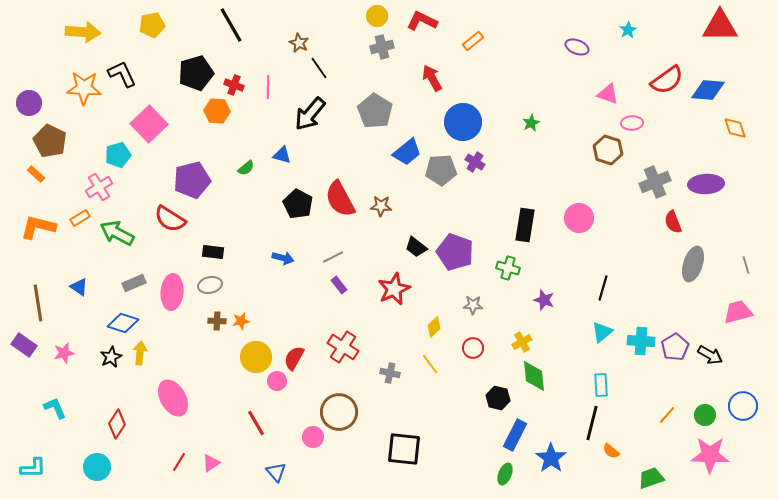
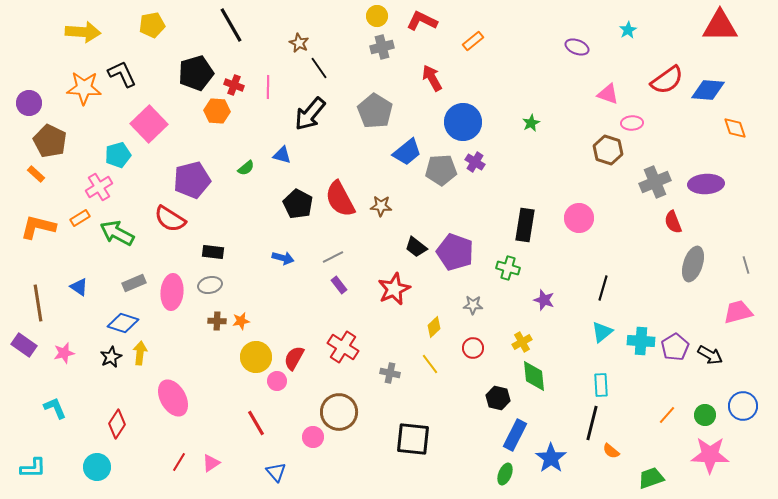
black square at (404, 449): moved 9 px right, 10 px up
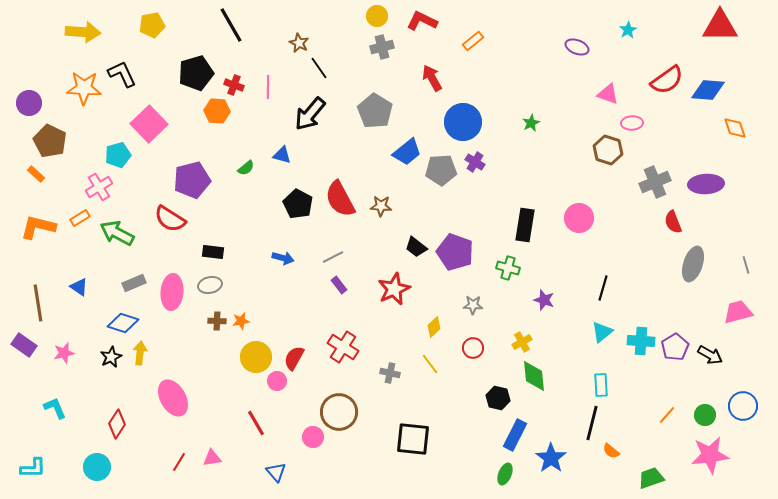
pink star at (710, 455): rotated 9 degrees counterclockwise
pink triangle at (211, 463): moved 1 px right, 5 px up; rotated 24 degrees clockwise
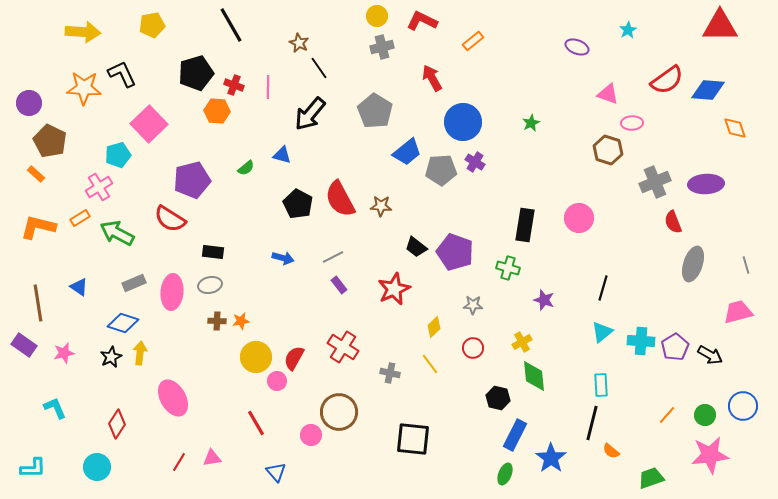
pink circle at (313, 437): moved 2 px left, 2 px up
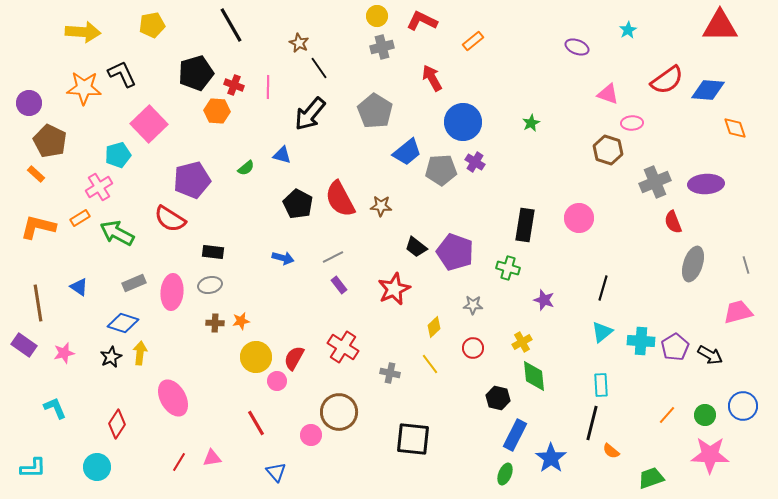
brown cross at (217, 321): moved 2 px left, 2 px down
pink star at (710, 455): rotated 9 degrees clockwise
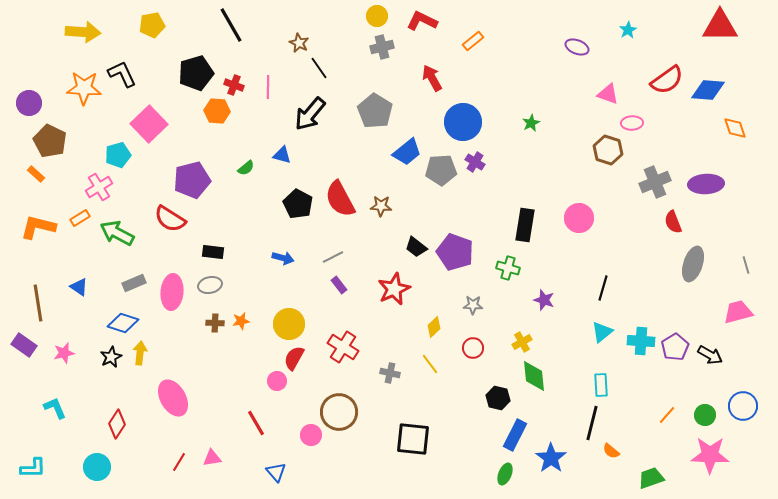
yellow circle at (256, 357): moved 33 px right, 33 px up
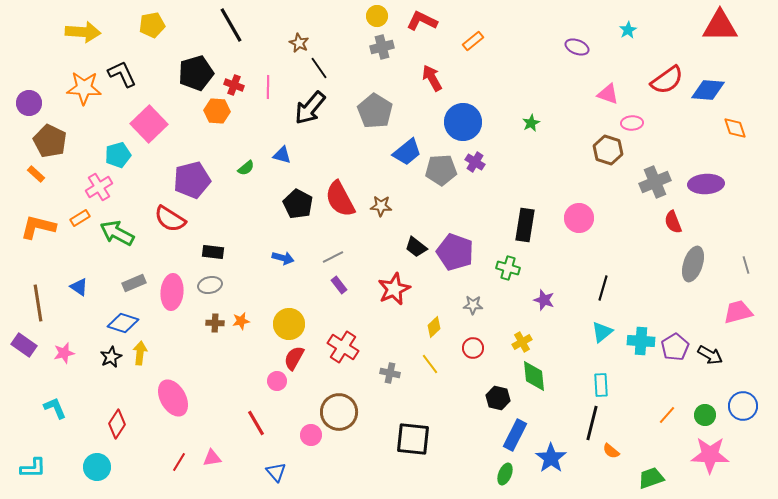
black arrow at (310, 114): moved 6 px up
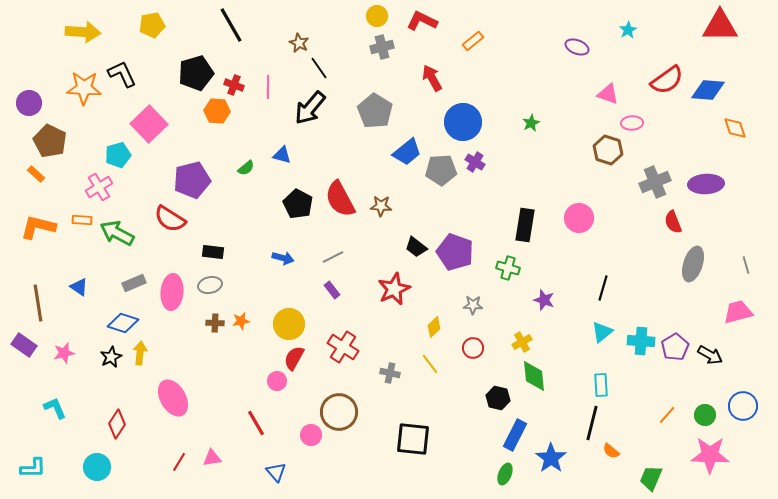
orange rectangle at (80, 218): moved 2 px right, 2 px down; rotated 36 degrees clockwise
purple rectangle at (339, 285): moved 7 px left, 5 px down
green trapezoid at (651, 478): rotated 48 degrees counterclockwise
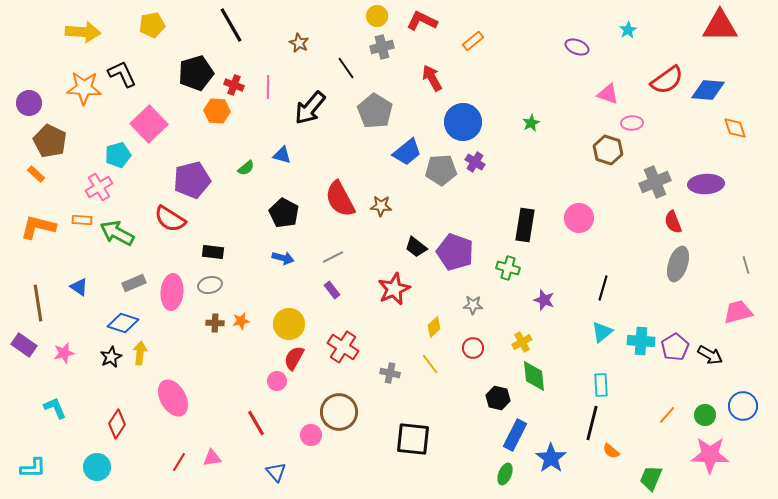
black line at (319, 68): moved 27 px right
black pentagon at (298, 204): moved 14 px left, 9 px down
gray ellipse at (693, 264): moved 15 px left
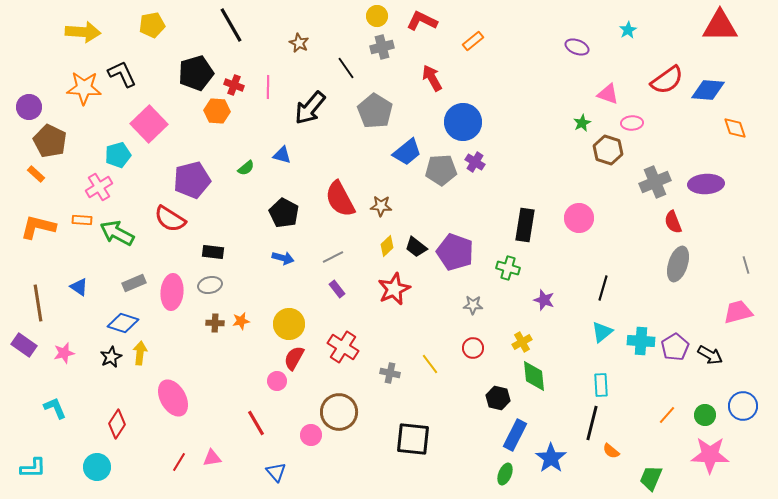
purple circle at (29, 103): moved 4 px down
green star at (531, 123): moved 51 px right
purple rectangle at (332, 290): moved 5 px right, 1 px up
yellow diamond at (434, 327): moved 47 px left, 81 px up
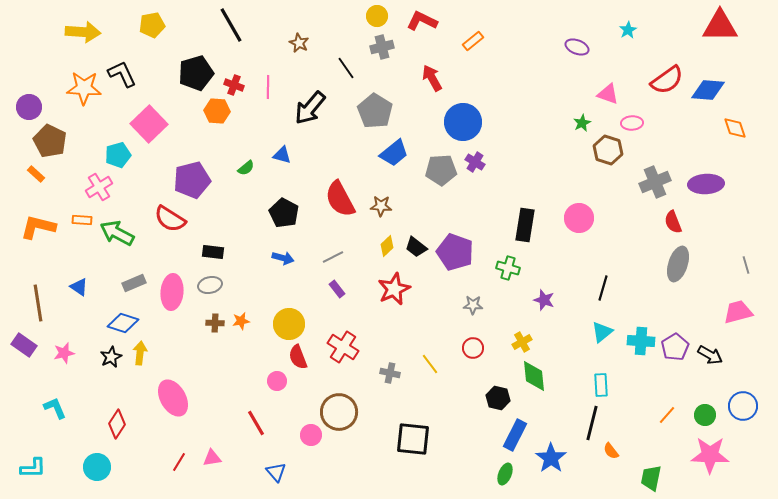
blue trapezoid at (407, 152): moved 13 px left, 1 px down
red semicircle at (294, 358): moved 4 px right, 1 px up; rotated 50 degrees counterclockwise
orange semicircle at (611, 451): rotated 12 degrees clockwise
green trapezoid at (651, 478): rotated 12 degrees counterclockwise
